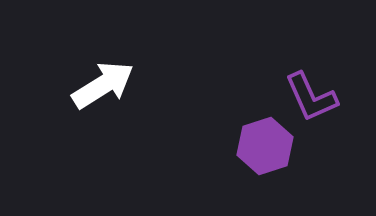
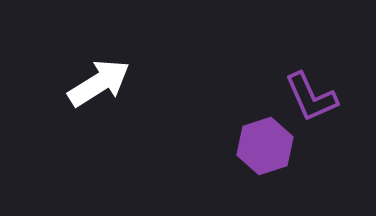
white arrow: moved 4 px left, 2 px up
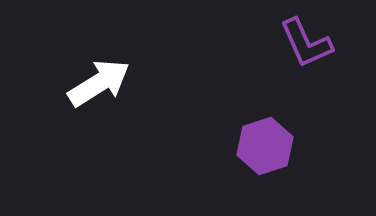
purple L-shape: moved 5 px left, 54 px up
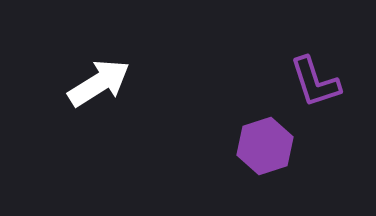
purple L-shape: moved 9 px right, 39 px down; rotated 6 degrees clockwise
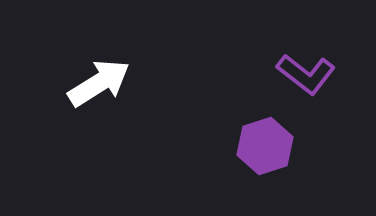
purple L-shape: moved 9 px left, 8 px up; rotated 34 degrees counterclockwise
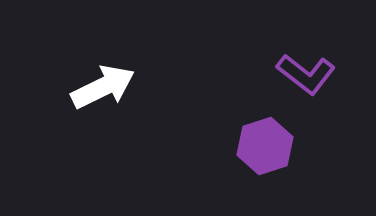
white arrow: moved 4 px right, 4 px down; rotated 6 degrees clockwise
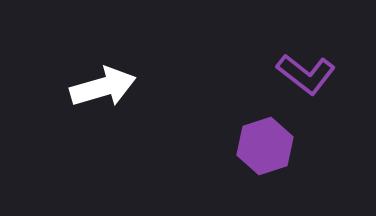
white arrow: rotated 10 degrees clockwise
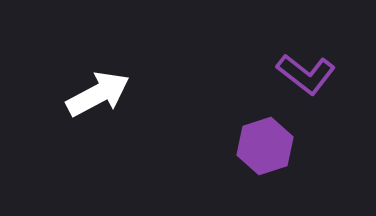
white arrow: moved 5 px left, 7 px down; rotated 12 degrees counterclockwise
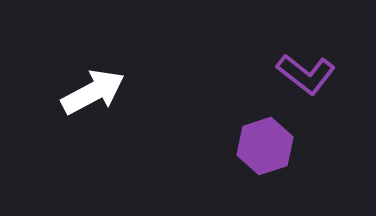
white arrow: moved 5 px left, 2 px up
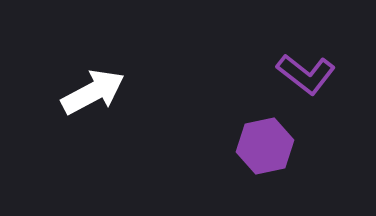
purple hexagon: rotated 6 degrees clockwise
